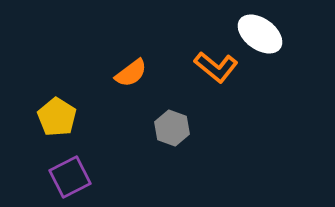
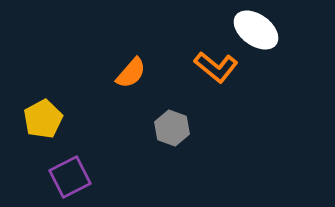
white ellipse: moved 4 px left, 4 px up
orange semicircle: rotated 12 degrees counterclockwise
yellow pentagon: moved 14 px left, 2 px down; rotated 12 degrees clockwise
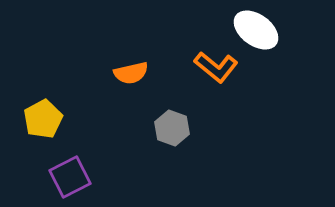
orange semicircle: rotated 36 degrees clockwise
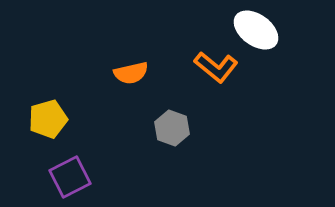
yellow pentagon: moved 5 px right; rotated 12 degrees clockwise
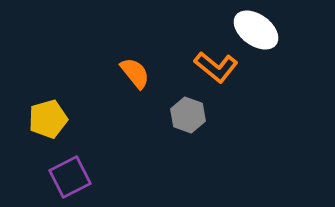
orange semicircle: moved 4 px right; rotated 116 degrees counterclockwise
gray hexagon: moved 16 px right, 13 px up
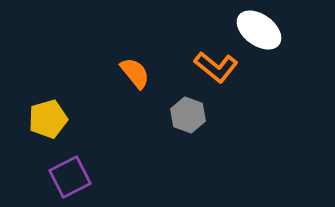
white ellipse: moved 3 px right
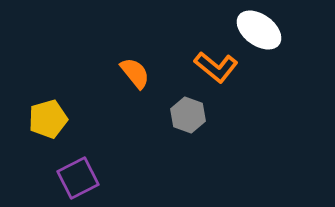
purple square: moved 8 px right, 1 px down
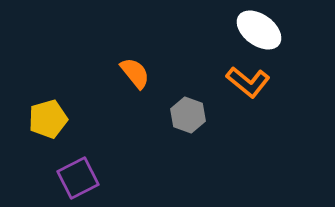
orange L-shape: moved 32 px right, 15 px down
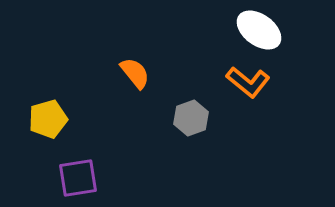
gray hexagon: moved 3 px right, 3 px down; rotated 20 degrees clockwise
purple square: rotated 18 degrees clockwise
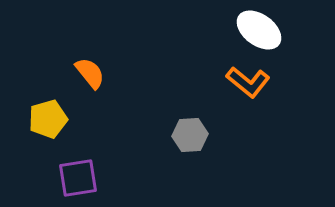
orange semicircle: moved 45 px left
gray hexagon: moved 1 px left, 17 px down; rotated 16 degrees clockwise
